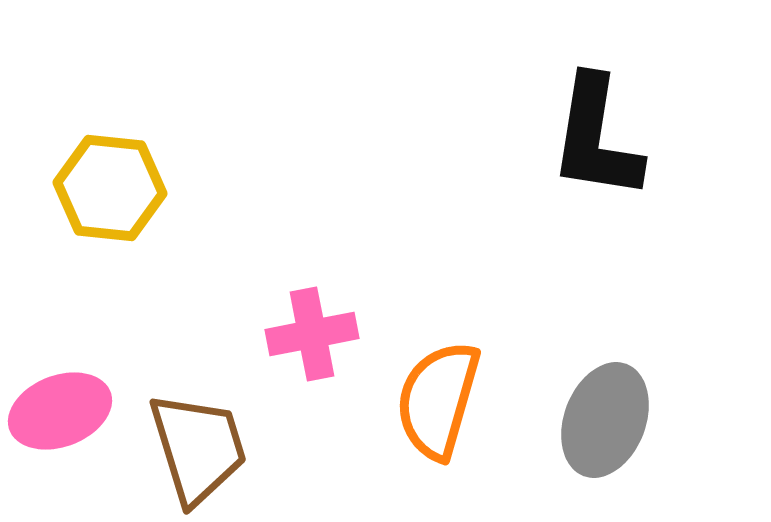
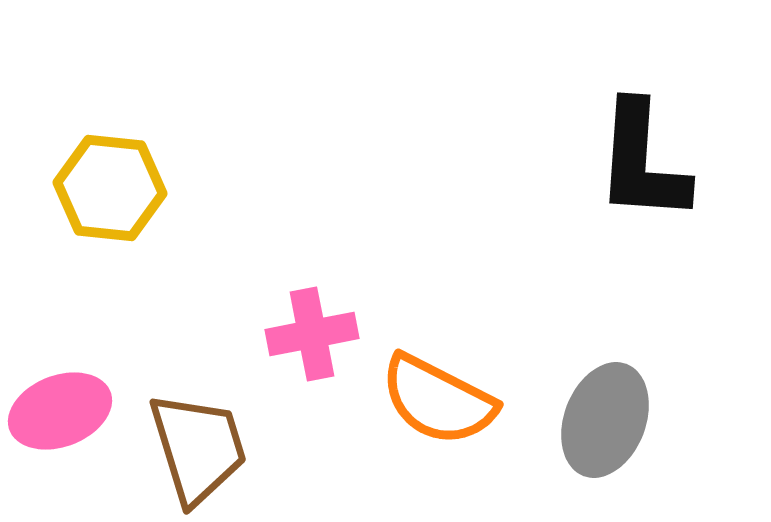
black L-shape: moved 46 px right, 24 px down; rotated 5 degrees counterclockwise
orange semicircle: rotated 79 degrees counterclockwise
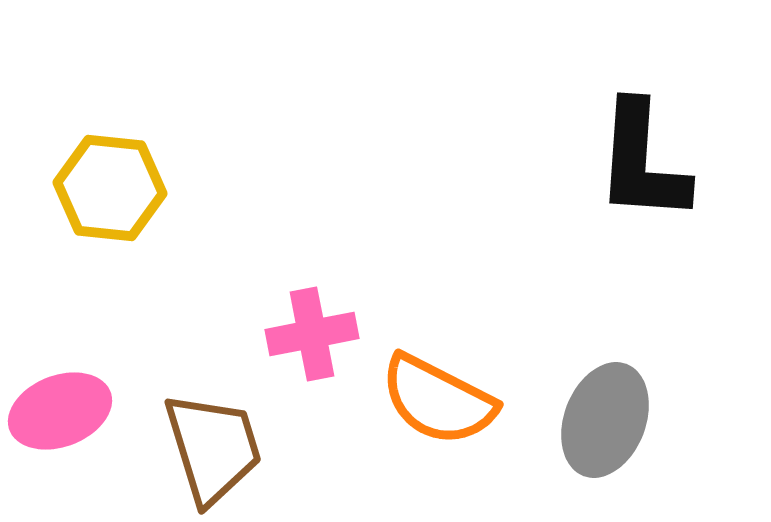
brown trapezoid: moved 15 px right
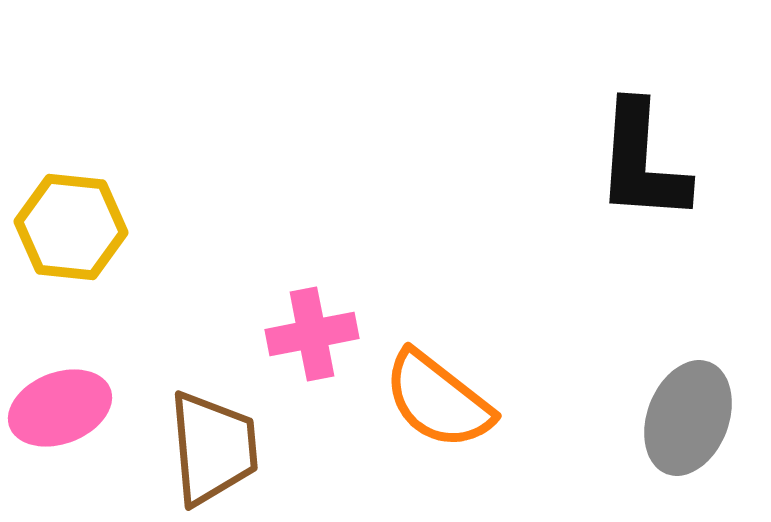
yellow hexagon: moved 39 px left, 39 px down
orange semicircle: rotated 11 degrees clockwise
pink ellipse: moved 3 px up
gray ellipse: moved 83 px right, 2 px up
brown trapezoid: rotated 12 degrees clockwise
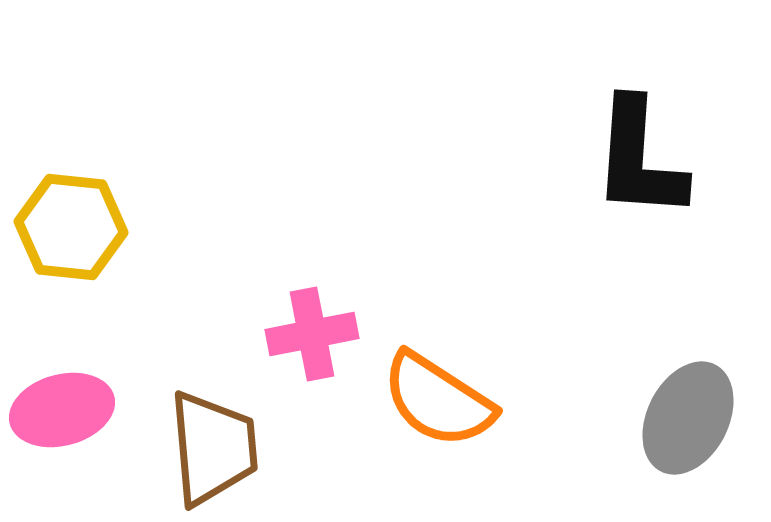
black L-shape: moved 3 px left, 3 px up
orange semicircle: rotated 5 degrees counterclockwise
pink ellipse: moved 2 px right, 2 px down; rotated 6 degrees clockwise
gray ellipse: rotated 6 degrees clockwise
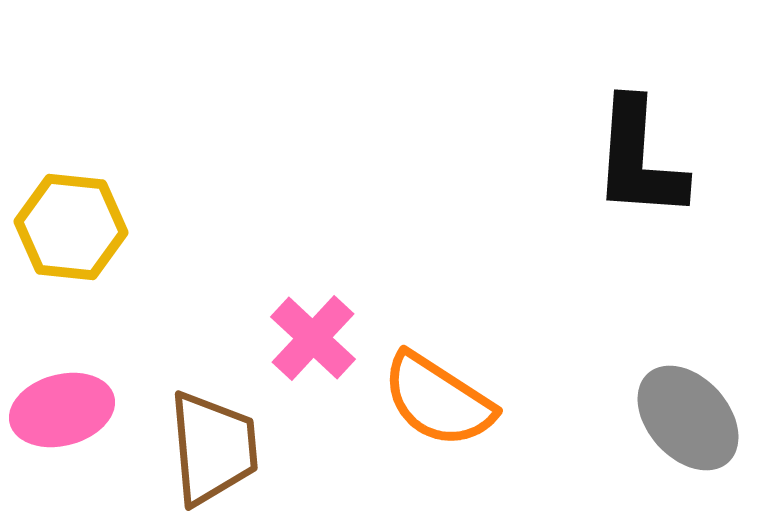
pink cross: moved 1 px right, 4 px down; rotated 36 degrees counterclockwise
gray ellipse: rotated 69 degrees counterclockwise
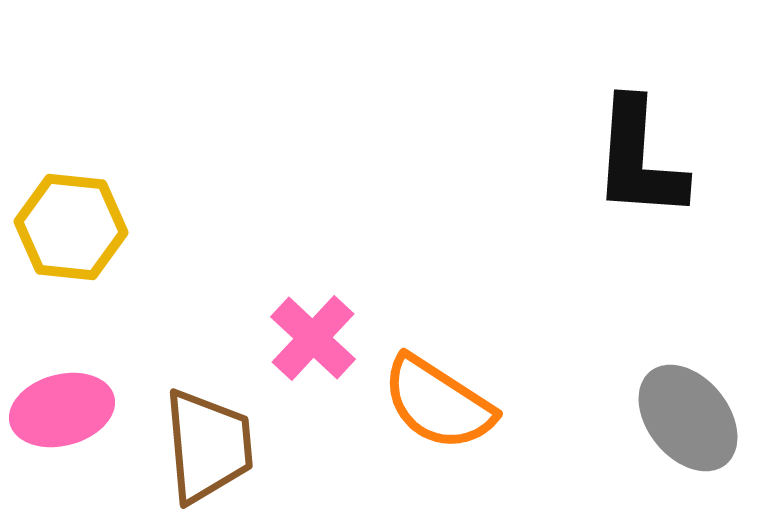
orange semicircle: moved 3 px down
gray ellipse: rotated 3 degrees clockwise
brown trapezoid: moved 5 px left, 2 px up
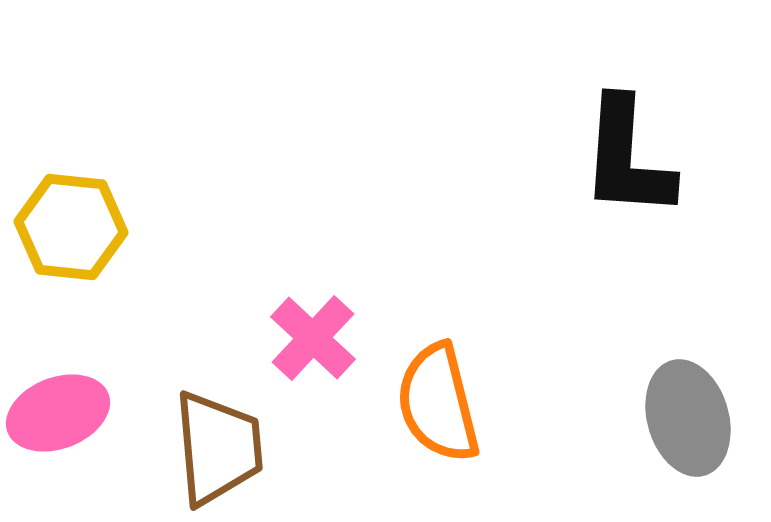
black L-shape: moved 12 px left, 1 px up
orange semicircle: rotated 43 degrees clockwise
pink ellipse: moved 4 px left, 3 px down; rotated 6 degrees counterclockwise
gray ellipse: rotated 23 degrees clockwise
brown trapezoid: moved 10 px right, 2 px down
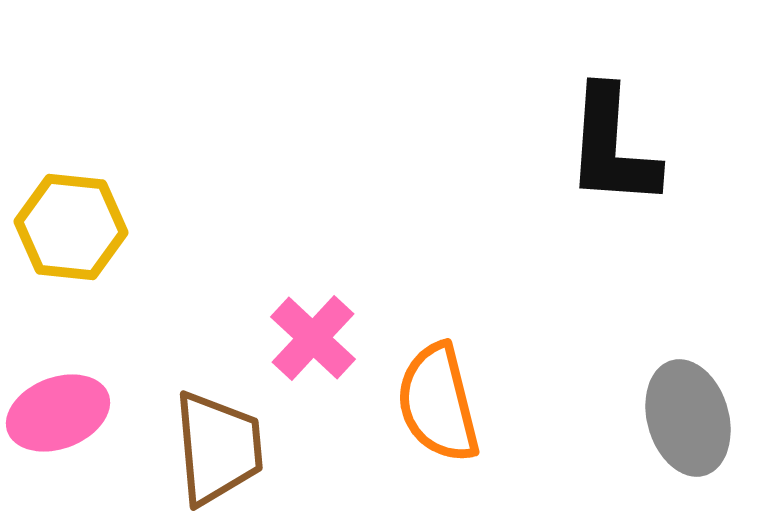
black L-shape: moved 15 px left, 11 px up
